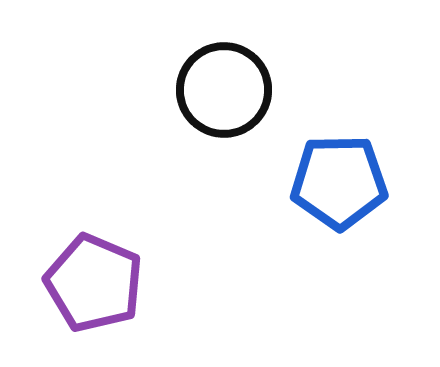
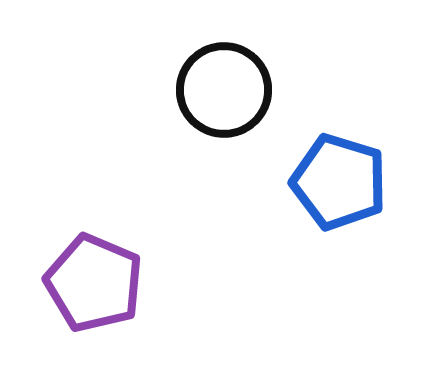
blue pentagon: rotated 18 degrees clockwise
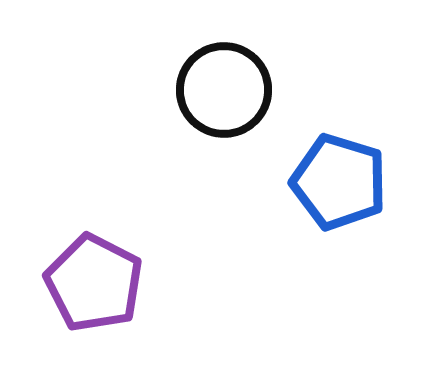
purple pentagon: rotated 4 degrees clockwise
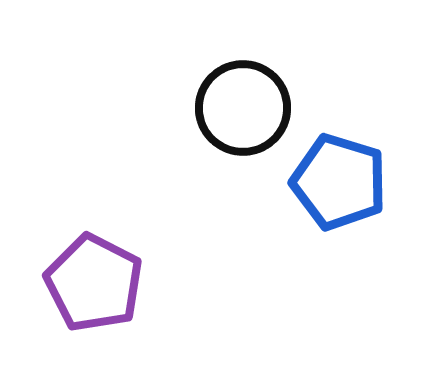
black circle: moved 19 px right, 18 px down
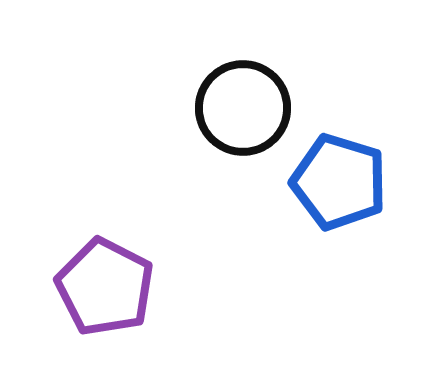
purple pentagon: moved 11 px right, 4 px down
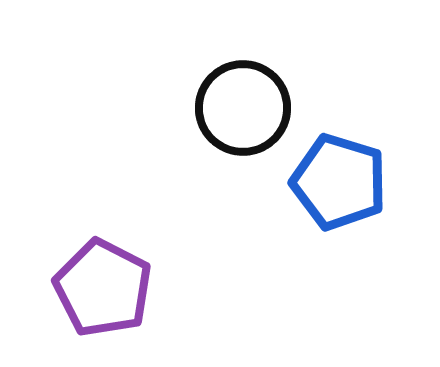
purple pentagon: moved 2 px left, 1 px down
